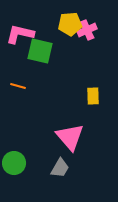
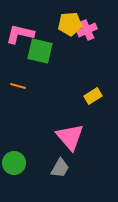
yellow rectangle: rotated 60 degrees clockwise
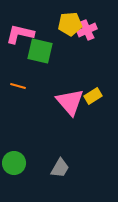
pink triangle: moved 35 px up
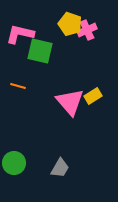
yellow pentagon: rotated 25 degrees clockwise
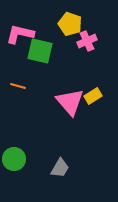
pink cross: moved 11 px down
green circle: moved 4 px up
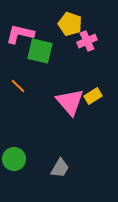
orange line: rotated 28 degrees clockwise
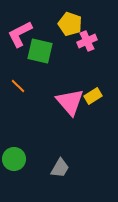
pink L-shape: rotated 40 degrees counterclockwise
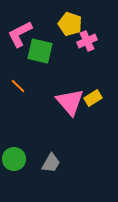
yellow rectangle: moved 2 px down
gray trapezoid: moved 9 px left, 5 px up
